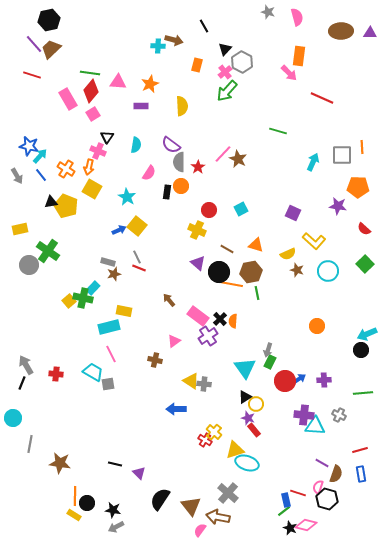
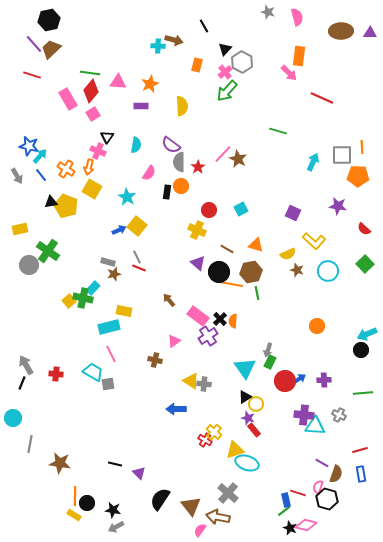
orange pentagon at (358, 187): moved 11 px up
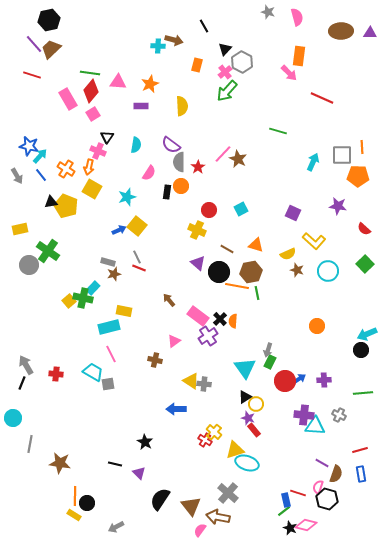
cyan star at (127, 197): rotated 24 degrees clockwise
orange line at (231, 284): moved 6 px right, 2 px down
black star at (113, 510): moved 32 px right, 68 px up; rotated 21 degrees clockwise
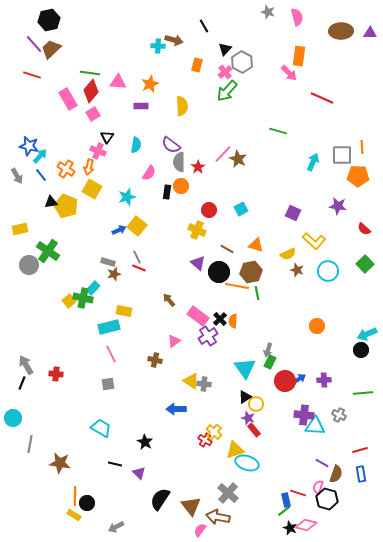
cyan trapezoid at (93, 372): moved 8 px right, 56 px down
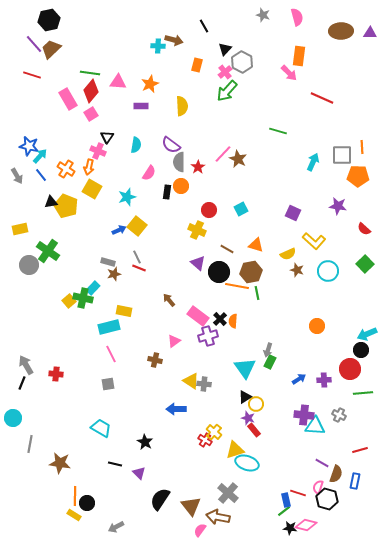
gray star at (268, 12): moved 5 px left, 3 px down
pink square at (93, 114): moved 2 px left
purple cross at (208, 336): rotated 18 degrees clockwise
red circle at (285, 381): moved 65 px right, 12 px up
blue rectangle at (361, 474): moved 6 px left, 7 px down; rotated 21 degrees clockwise
black star at (290, 528): rotated 16 degrees counterclockwise
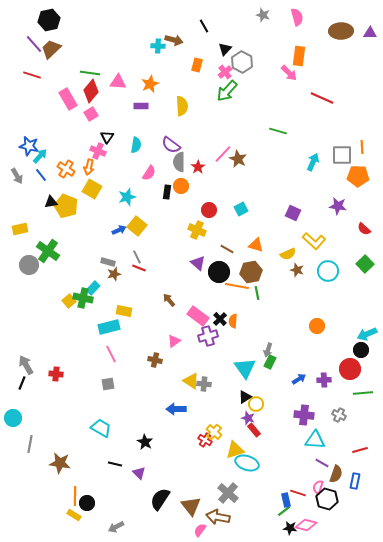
cyan triangle at (315, 426): moved 14 px down
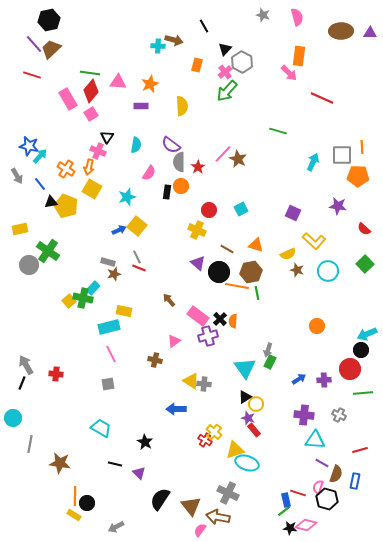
blue line at (41, 175): moved 1 px left, 9 px down
gray cross at (228, 493): rotated 15 degrees counterclockwise
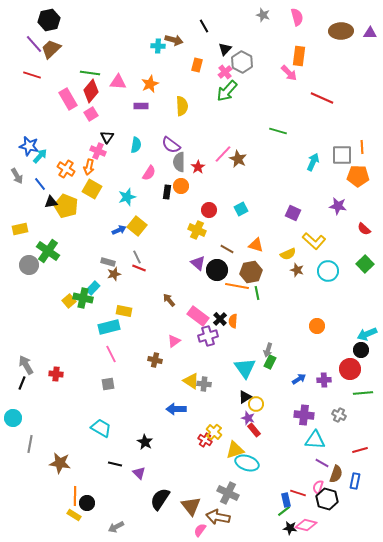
black circle at (219, 272): moved 2 px left, 2 px up
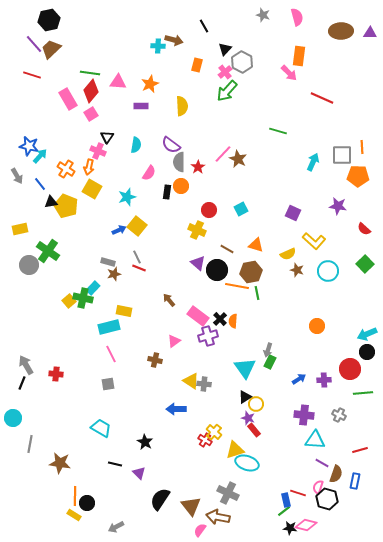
black circle at (361, 350): moved 6 px right, 2 px down
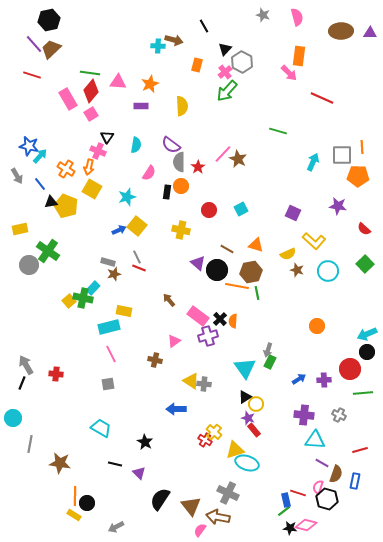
yellow cross at (197, 230): moved 16 px left; rotated 12 degrees counterclockwise
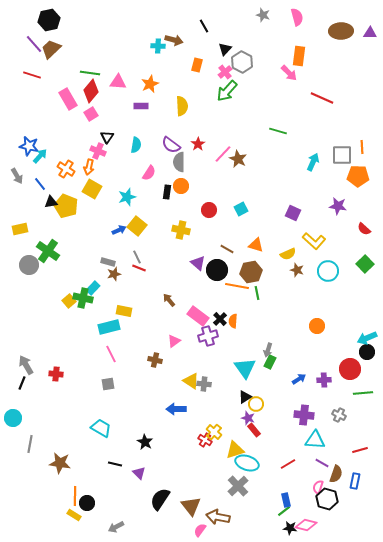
red star at (198, 167): moved 23 px up
cyan arrow at (367, 334): moved 4 px down
gray cross at (228, 493): moved 10 px right, 7 px up; rotated 20 degrees clockwise
red line at (298, 493): moved 10 px left, 29 px up; rotated 49 degrees counterclockwise
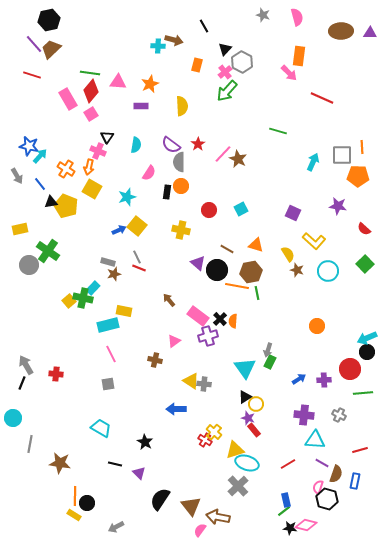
yellow semicircle at (288, 254): rotated 98 degrees counterclockwise
cyan rectangle at (109, 327): moved 1 px left, 2 px up
